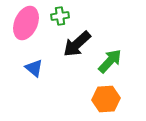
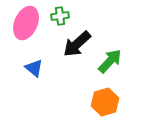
orange hexagon: moved 1 px left, 3 px down; rotated 12 degrees counterclockwise
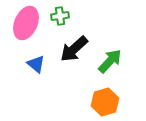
black arrow: moved 3 px left, 5 px down
blue triangle: moved 2 px right, 4 px up
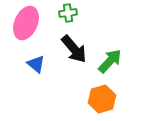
green cross: moved 8 px right, 3 px up
black arrow: rotated 88 degrees counterclockwise
orange hexagon: moved 3 px left, 3 px up
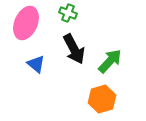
green cross: rotated 30 degrees clockwise
black arrow: rotated 12 degrees clockwise
